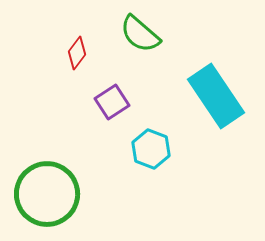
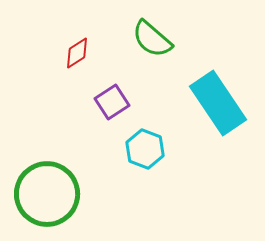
green semicircle: moved 12 px right, 5 px down
red diamond: rotated 20 degrees clockwise
cyan rectangle: moved 2 px right, 7 px down
cyan hexagon: moved 6 px left
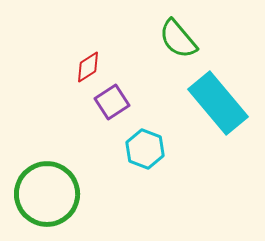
green semicircle: moved 26 px right; rotated 9 degrees clockwise
red diamond: moved 11 px right, 14 px down
cyan rectangle: rotated 6 degrees counterclockwise
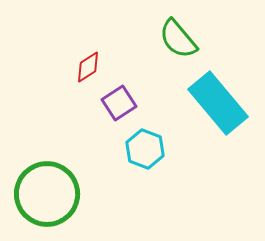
purple square: moved 7 px right, 1 px down
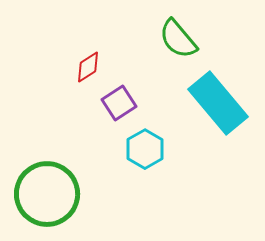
cyan hexagon: rotated 9 degrees clockwise
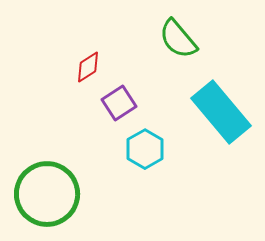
cyan rectangle: moved 3 px right, 9 px down
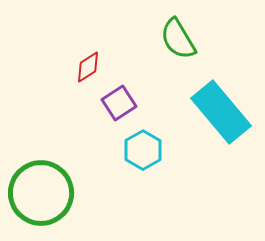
green semicircle: rotated 9 degrees clockwise
cyan hexagon: moved 2 px left, 1 px down
green circle: moved 6 px left, 1 px up
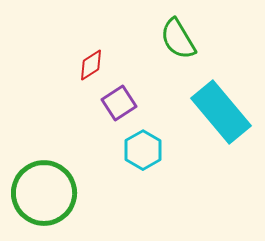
red diamond: moved 3 px right, 2 px up
green circle: moved 3 px right
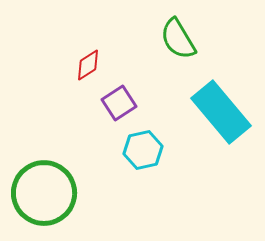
red diamond: moved 3 px left
cyan hexagon: rotated 18 degrees clockwise
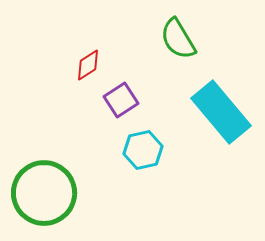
purple square: moved 2 px right, 3 px up
